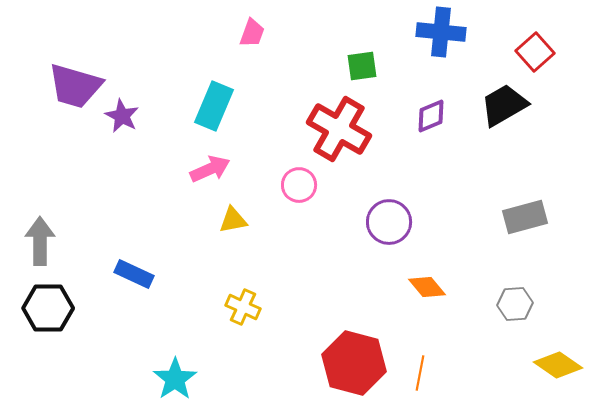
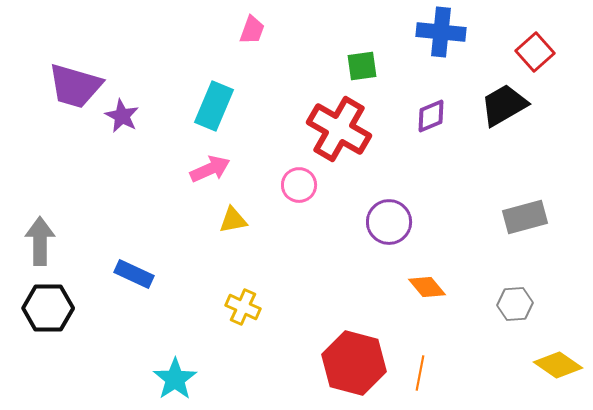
pink trapezoid: moved 3 px up
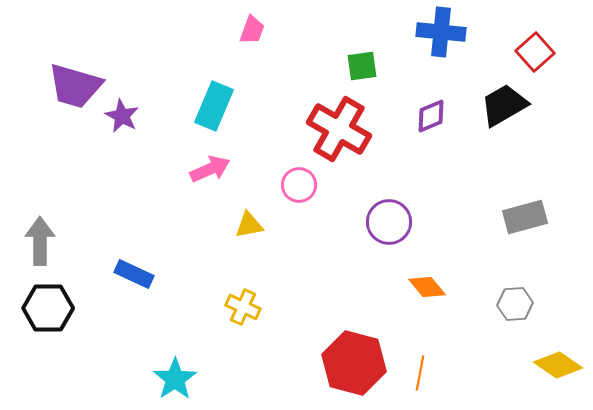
yellow triangle: moved 16 px right, 5 px down
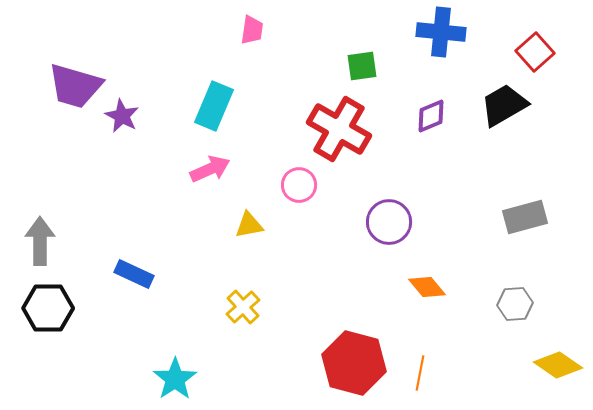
pink trapezoid: rotated 12 degrees counterclockwise
yellow cross: rotated 24 degrees clockwise
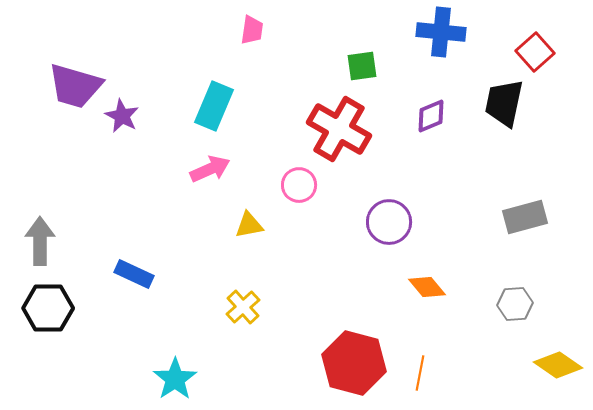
black trapezoid: moved 2 px up; rotated 48 degrees counterclockwise
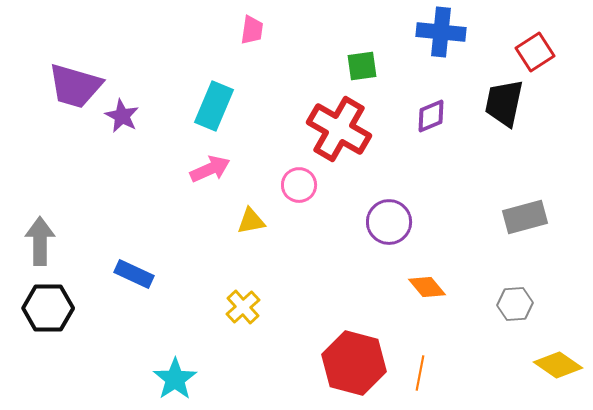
red square: rotated 9 degrees clockwise
yellow triangle: moved 2 px right, 4 px up
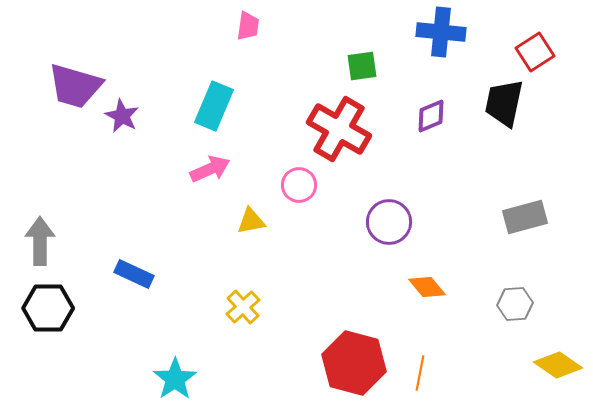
pink trapezoid: moved 4 px left, 4 px up
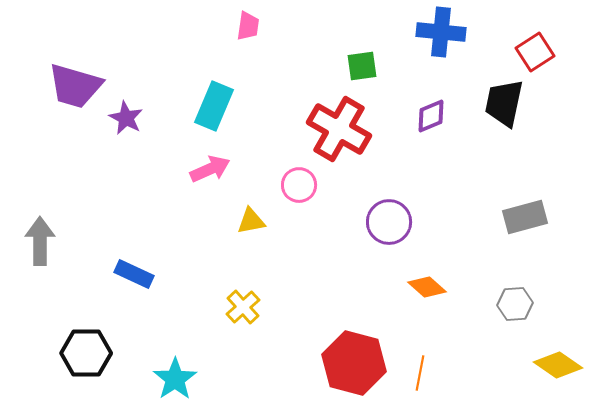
purple star: moved 4 px right, 2 px down
orange diamond: rotated 9 degrees counterclockwise
black hexagon: moved 38 px right, 45 px down
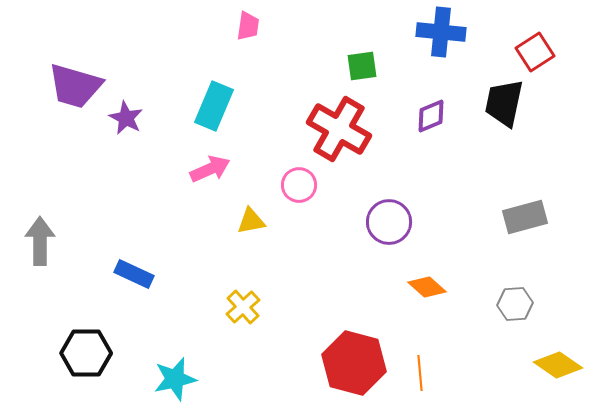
orange line: rotated 16 degrees counterclockwise
cyan star: rotated 21 degrees clockwise
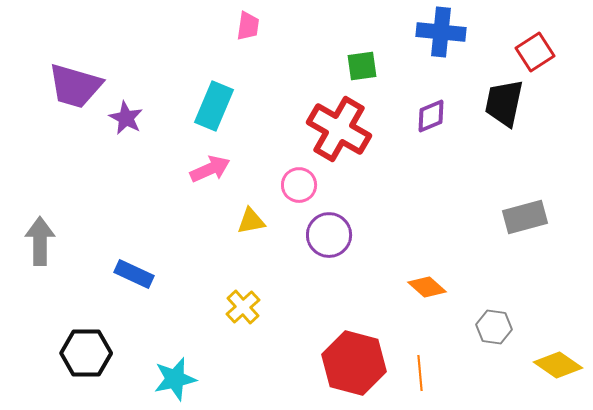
purple circle: moved 60 px left, 13 px down
gray hexagon: moved 21 px left, 23 px down; rotated 12 degrees clockwise
